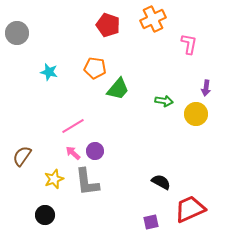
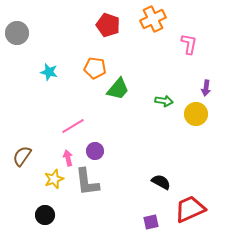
pink arrow: moved 5 px left, 5 px down; rotated 35 degrees clockwise
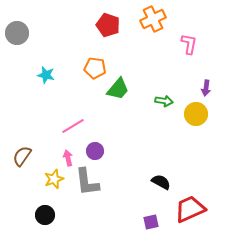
cyan star: moved 3 px left, 3 px down
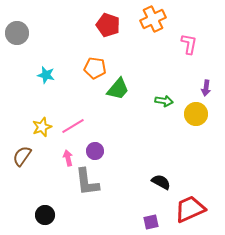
yellow star: moved 12 px left, 52 px up
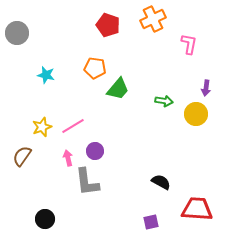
red trapezoid: moved 7 px right; rotated 28 degrees clockwise
black circle: moved 4 px down
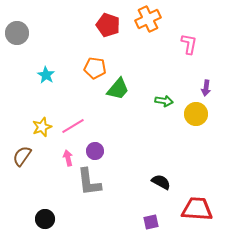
orange cross: moved 5 px left
cyan star: rotated 18 degrees clockwise
gray L-shape: moved 2 px right
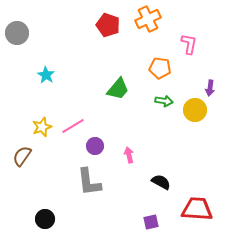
orange pentagon: moved 65 px right
purple arrow: moved 4 px right
yellow circle: moved 1 px left, 4 px up
purple circle: moved 5 px up
pink arrow: moved 61 px right, 3 px up
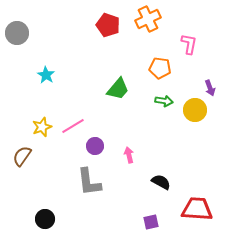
purple arrow: rotated 28 degrees counterclockwise
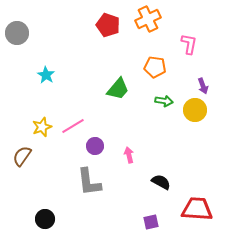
orange pentagon: moved 5 px left, 1 px up
purple arrow: moved 7 px left, 2 px up
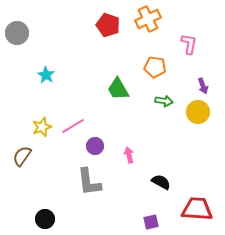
green trapezoid: rotated 110 degrees clockwise
yellow circle: moved 3 px right, 2 px down
